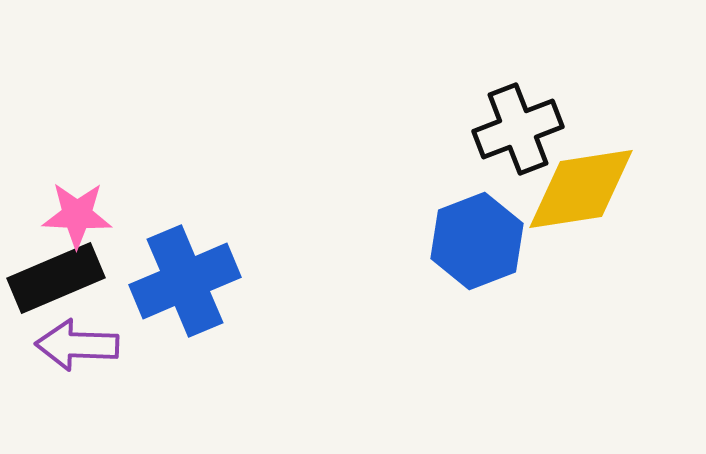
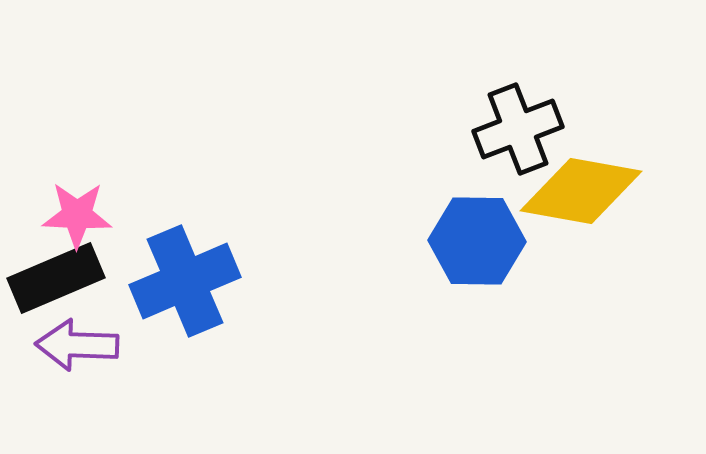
yellow diamond: moved 2 px down; rotated 19 degrees clockwise
blue hexagon: rotated 22 degrees clockwise
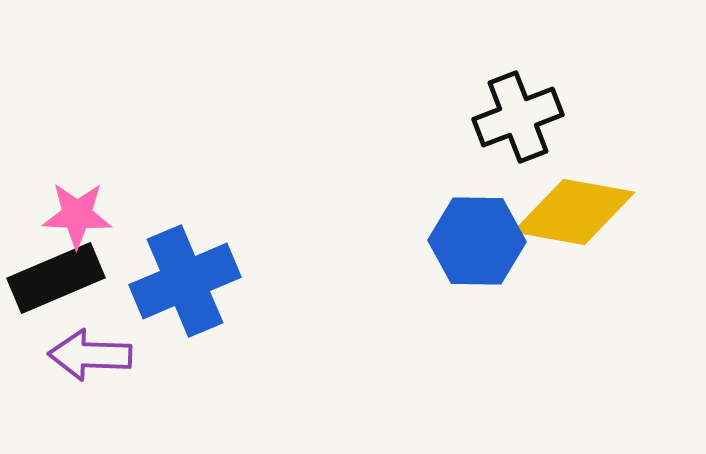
black cross: moved 12 px up
yellow diamond: moved 7 px left, 21 px down
purple arrow: moved 13 px right, 10 px down
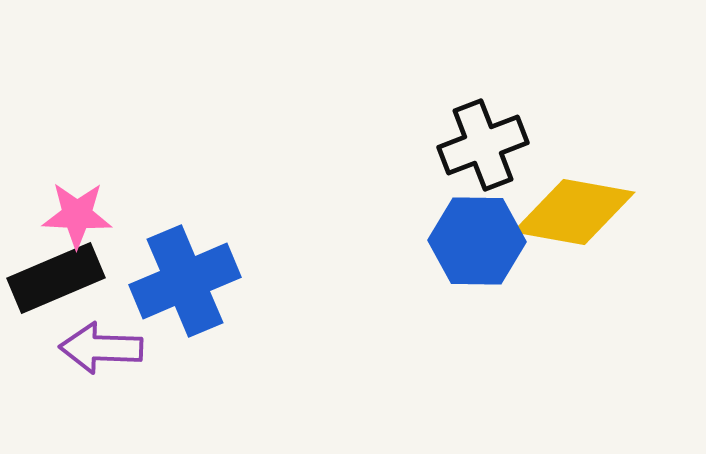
black cross: moved 35 px left, 28 px down
purple arrow: moved 11 px right, 7 px up
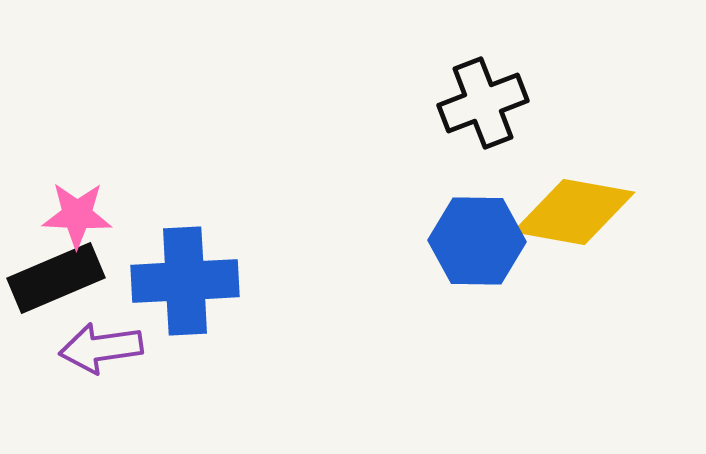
black cross: moved 42 px up
blue cross: rotated 20 degrees clockwise
purple arrow: rotated 10 degrees counterclockwise
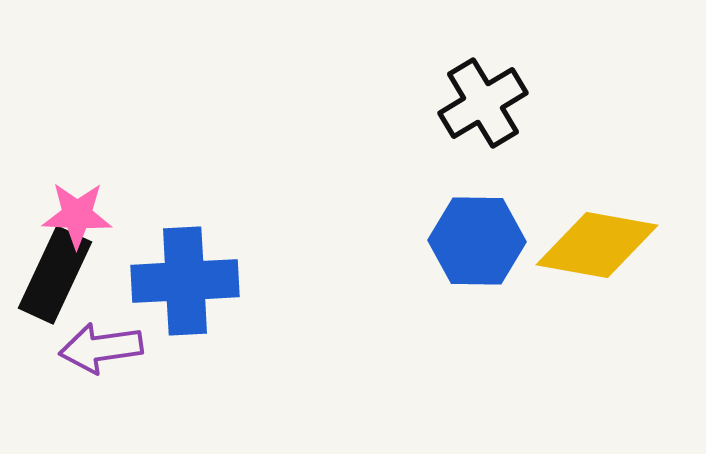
black cross: rotated 10 degrees counterclockwise
yellow diamond: moved 23 px right, 33 px down
black rectangle: moved 1 px left, 3 px up; rotated 42 degrees counterclockwise
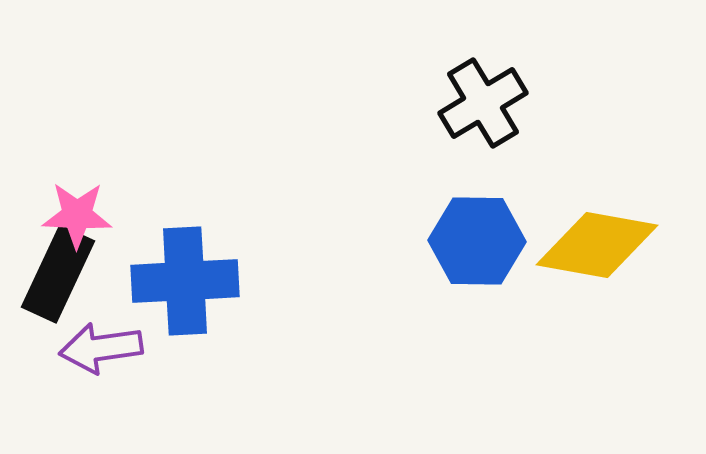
black rectangle: moved 3 px right, 1 px up
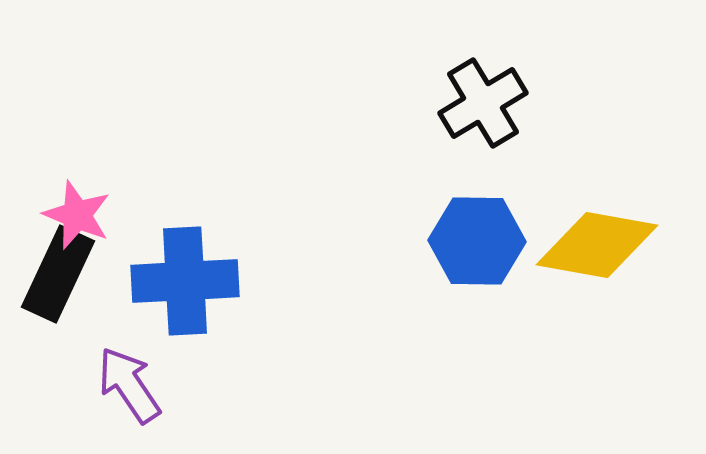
pink star: rotated 20 degrees clockwise
purple arrow: moved 28 px right, 37 px down; rotated 64 degrees clockwise
